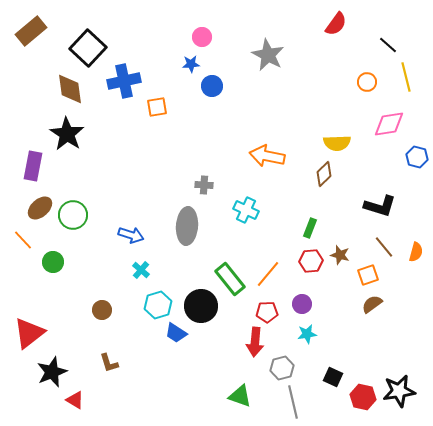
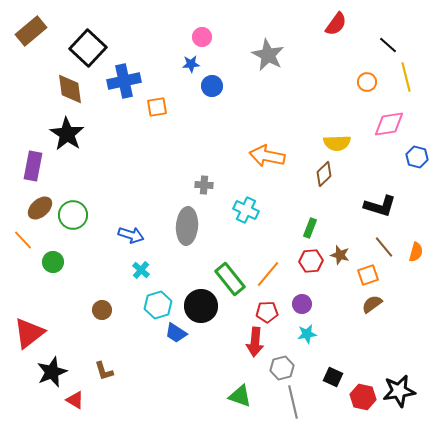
brown L-shape at (109, 363): moved 5 px left, 8 px down
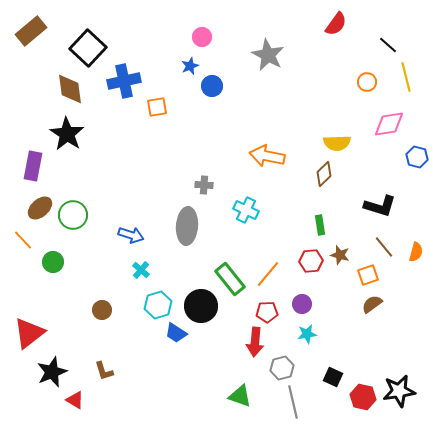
blue star at (191, 64): moved 1 px left, 2 px down; rotated 18 degrees counterclockwise
green rectangle at (310, 228): moved 10 px right, 3 px up; rotated 30 degrees counterclockwise
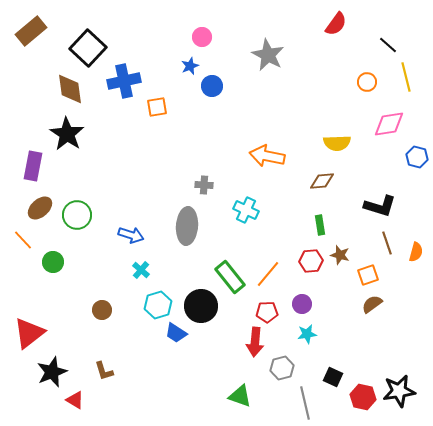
brown diamond at (324, 174): moved 2 px left, 7 px down; rotated 40 degrees clockwise
green circle at (73, 215): moved 4 px right
brown line at (384, 247): moved 3 px right, 4 px up; rotated 20 degrees clockwise
green rectangle at (230, 279): moved 2 px up
gray line at (293, 402): moved 12 px right, 1 px down
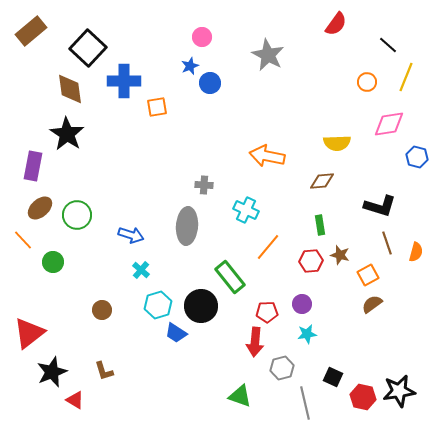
yellow line at (406, 77): rotated 36 degrees clockwise
blue cross at (124, 81): rotated 12 degrees clockwise
blue circle at (212, 86): moved 2 px left, 3 px up
orange line at (268, 274): moved 27 px up
orange square at (368, 275): rotated 10 degrees counterclockwise
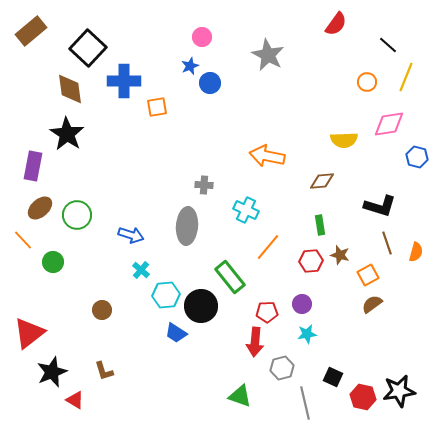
yellow semicircle at (337, 143): moved 7 px right, 3 px up
cyan hexagon at (158, 305): moved 8 px right, 10 px up; rotated 12 degrees clockwise
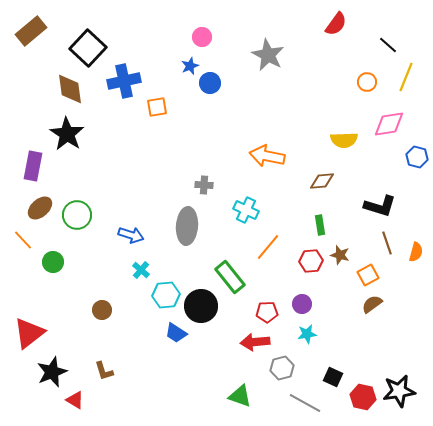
blue cross at (124, 81): rotated 12 degrees counterclockwise
red arrow at (255, 342): rotated 80 degrees clockwise
gray line at (305, 403): rotated 48 degrees counterclockwise
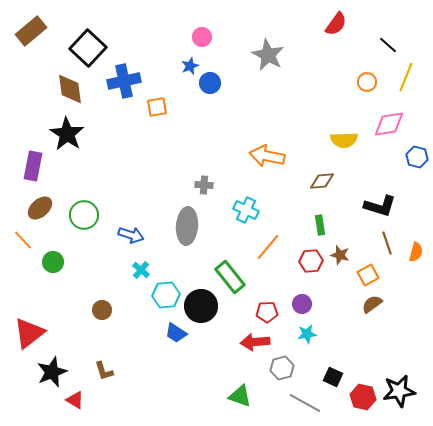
green circle at (77, 215): moved 7 px right
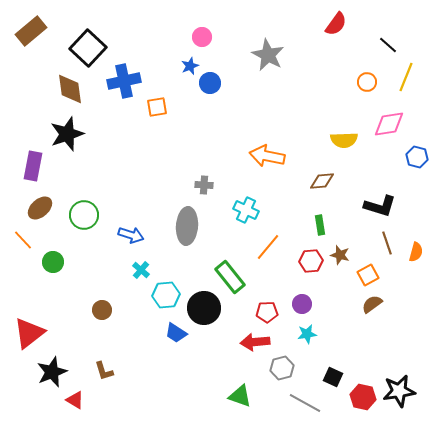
black star at (67, 134): rotated 20 degrees clockwise
black circle at (201, 306): moved 3 px right, 2 px down
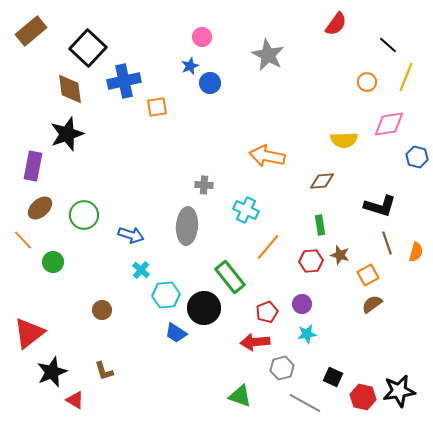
red pentagon at (267, 312): rotated 20 degrees counterclockwise
